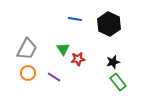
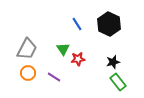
blue line: moved 2 px right, 5 px down; rotated 48 degrees clockwise
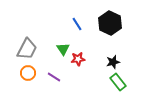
black hexagon: moved 1 px right, 1 px up
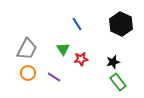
black hexagon: moved 11 px right, 1 px down
red star: moved 3 px right
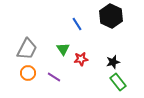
black hexagon: moved 10 px left, 8 px up
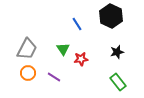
black star: moved 4 px right, 10 px up
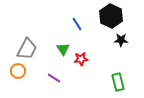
black star: moved 4 px right, 12 px up; rotated 16 degrees clockwise
orange circle: moved 10 px left, 2 px up
purple line: moved 1 px down
green rectangle: rotated 24 degrees clockwise
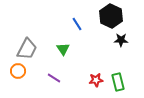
red star: moved 15 px right, 21 px down
